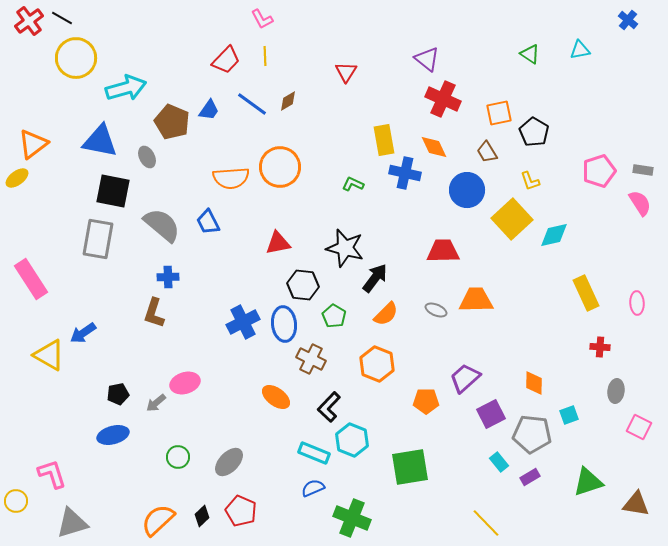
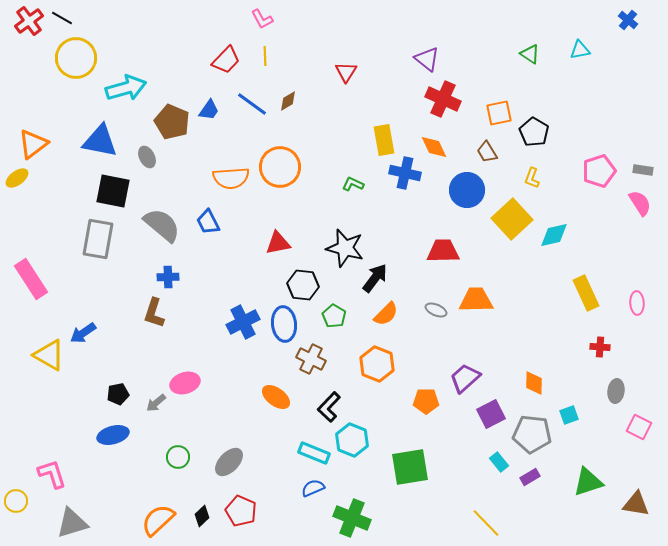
yellow L-shape at (530, 181): moved 2 px right, 3 px up; rotated 40 degrees clockwise
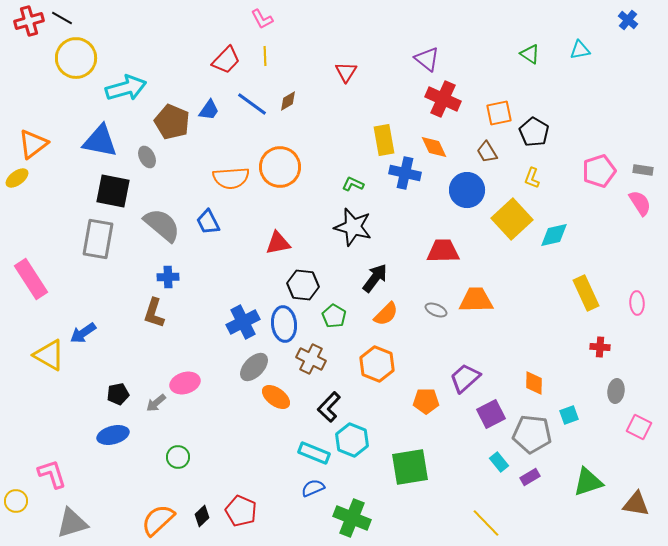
red cross at (29, 21): rotated 20 degrees clockwise
black star at (345, 248): moved 8 px right, 21 px up
gray ellipse at (229, 462): moved 25 px right, 95 px up
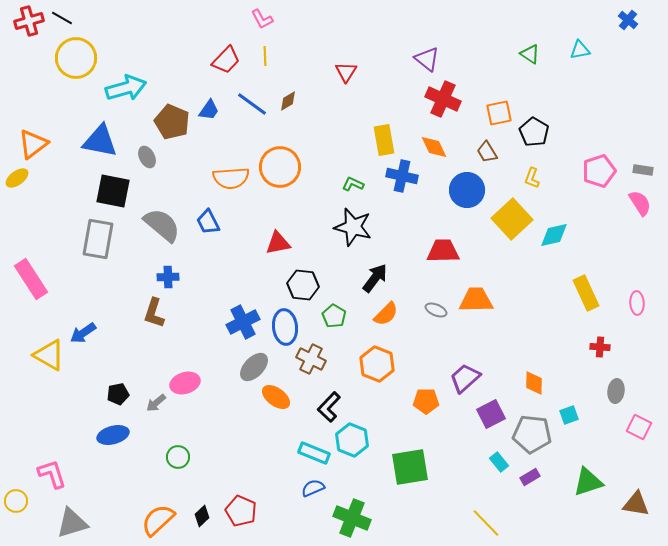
blue cross at (405, 173): moved 3 px left, 3 px down
blue ellipse at (284, 324): moved 1 px right, 3 px down
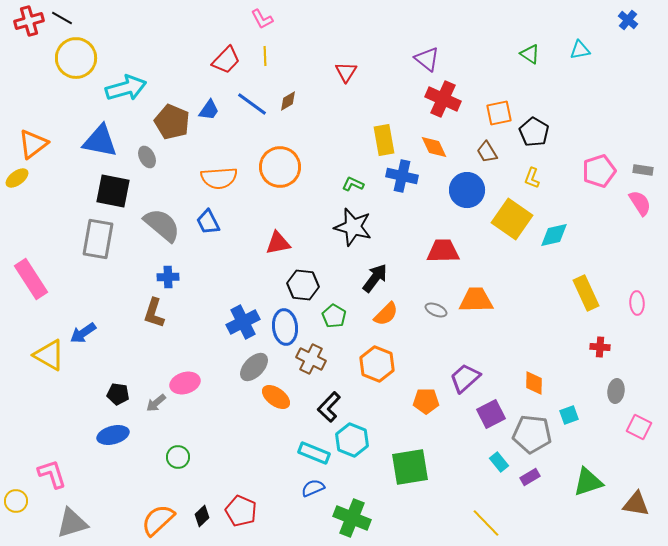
orange semicircle at (231, 178): moved 12 px left
yellow square at (512, 219): rotated 12 degrees counterclockwise
black pentagon at (118, 394): rotated 20 degrees clockwise
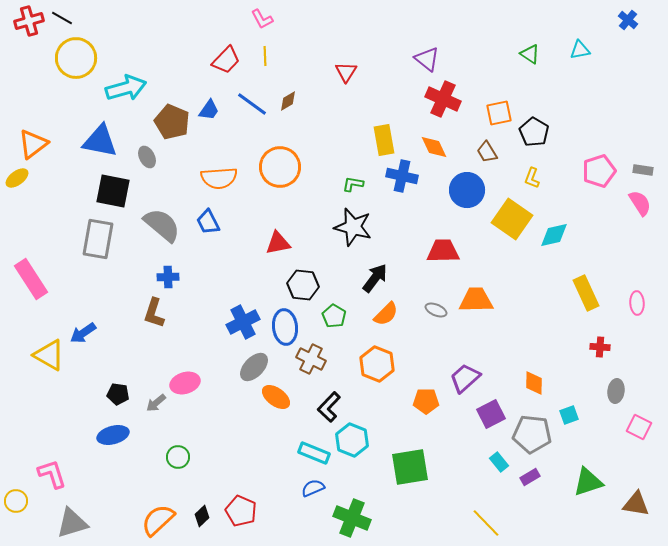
green L-shape at (353, 184): rotated 15 degrees counterclockwise
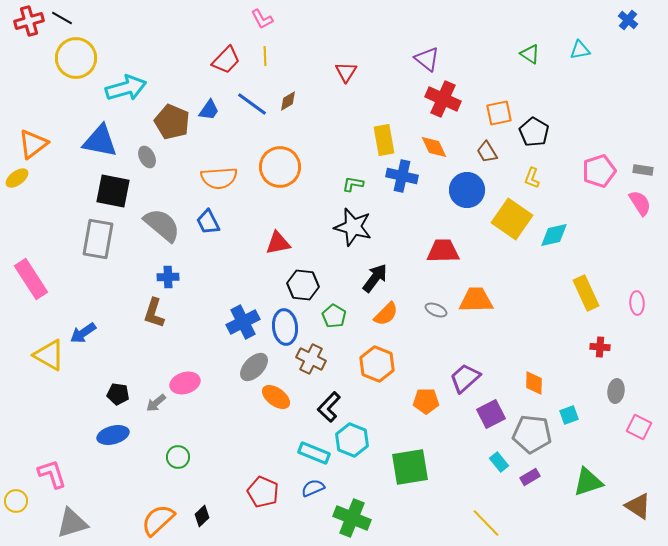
brown triangle at (636, 504): moved 2 px right, 2 px down; rotated 24 degrees clockwise
red pentagon at (241, 511): moved 22 px right, 19 px up
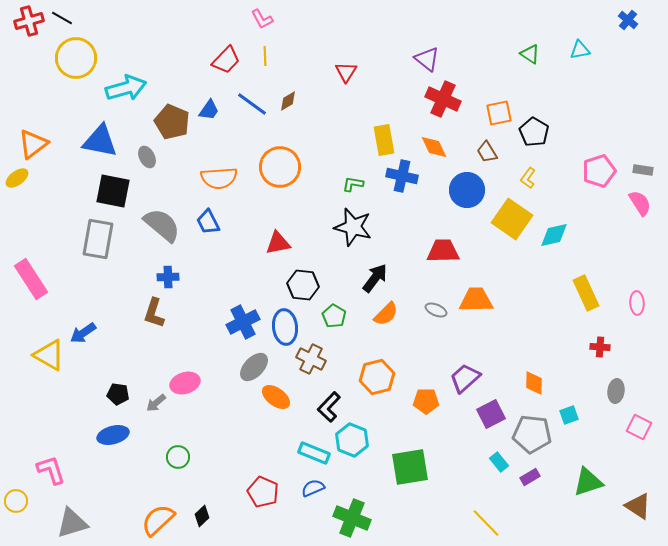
yellow L-shape at (532, 178): moved 4 px left; rotated 15 degrees clockwise
orange hexagon at (377, 364): moved 13 px down; rotated 24 degrees clockwise
pink L-shape at (52, 474): moved 1 px left, 4 px up
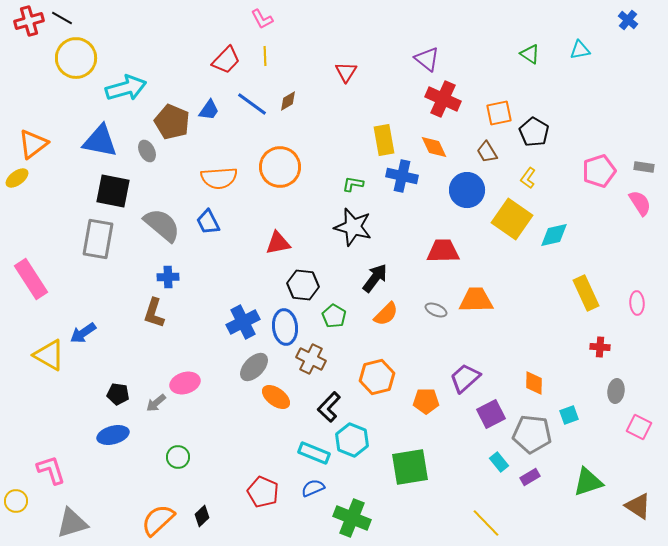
gray ellipse at (147, 157): moved 6 px up
gray rectangle at (643, 170): moved 1 px right, 3 px up
